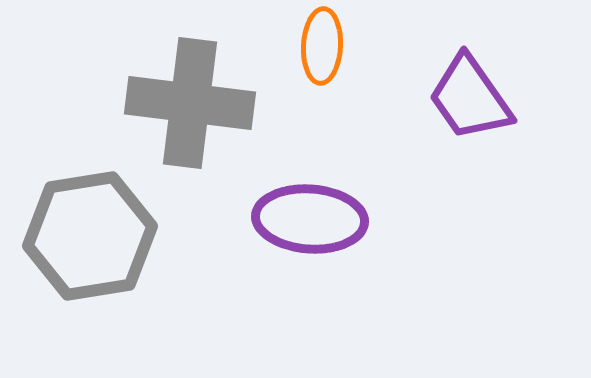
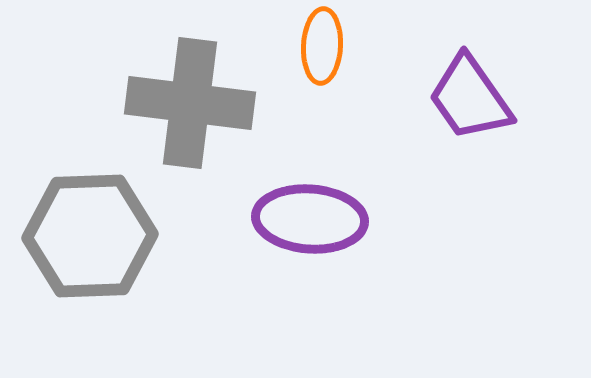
gray hexagon: rotated 7 degrees clockwise
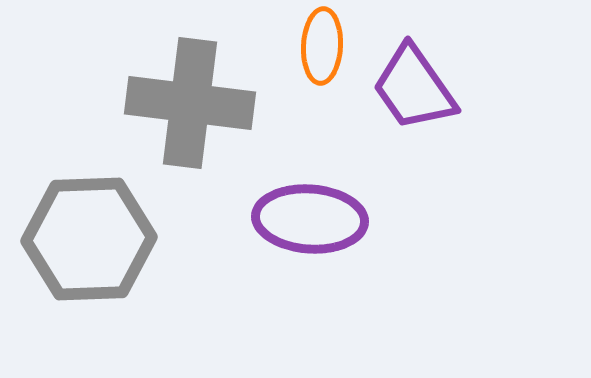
purple trapezoid: moved 56 px left, 10 px up
gray hexagon: moved 1 px left, 3 px down
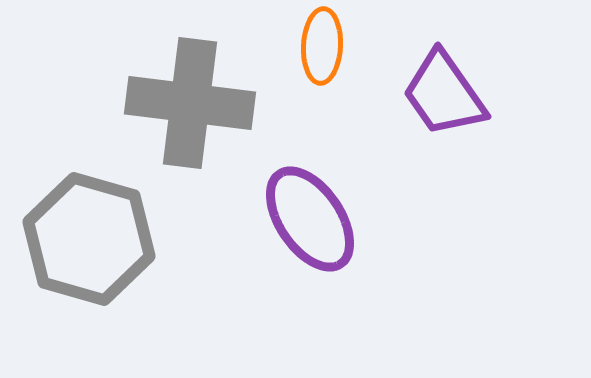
purple trapezoid: moved 30 px right, 6 px down
purple ellipse: rotated 52 degrees clockwise
gray hexagon: rotated 18 degrees clockwise
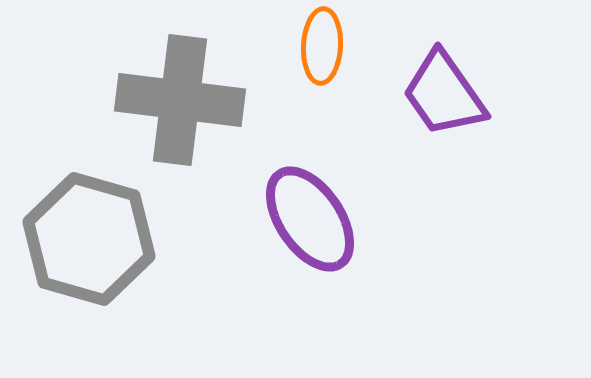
gray cross: moved 10 px left, 3 px up
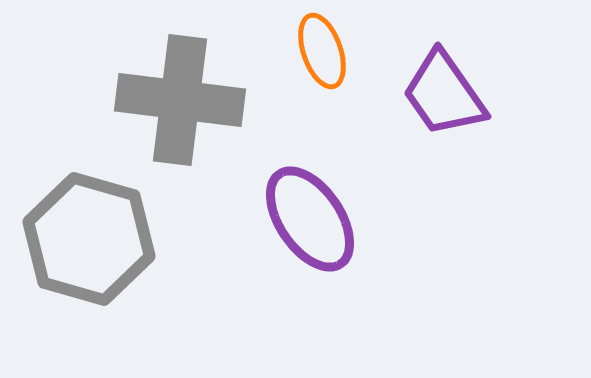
orange ellipse: moved 5 px down; rotated 22 degrees counterclockwise
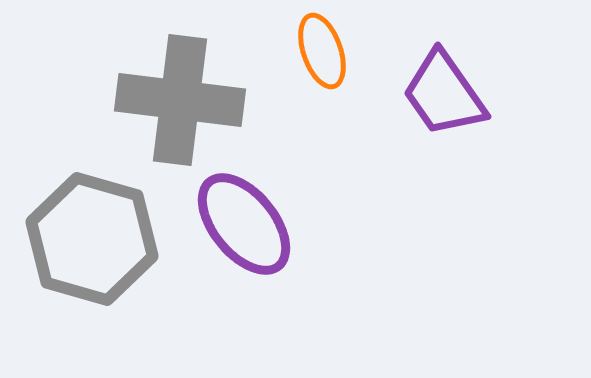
purple ellipse: moved 66 px left, 5 px down; rotated 5 degrees counterclockwise
gray hexagon: moved 3 px right
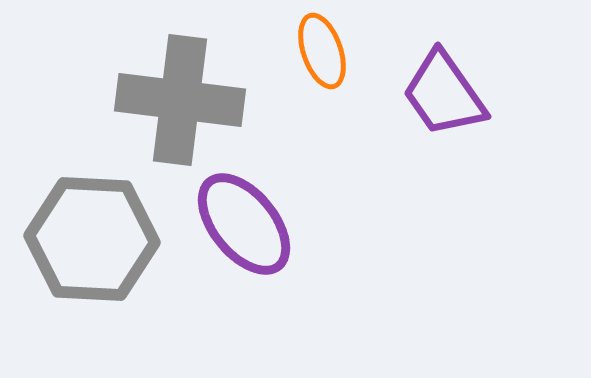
gray hexagon: rotated 13 degrees counterclockwise
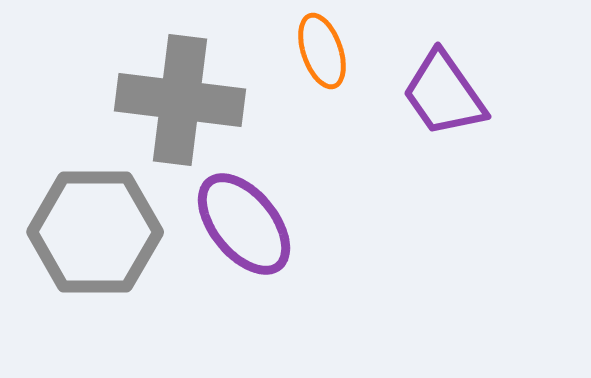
gray hexagon: moved 3 px right, 7 px up; rotated 3 degrees counterclockwise
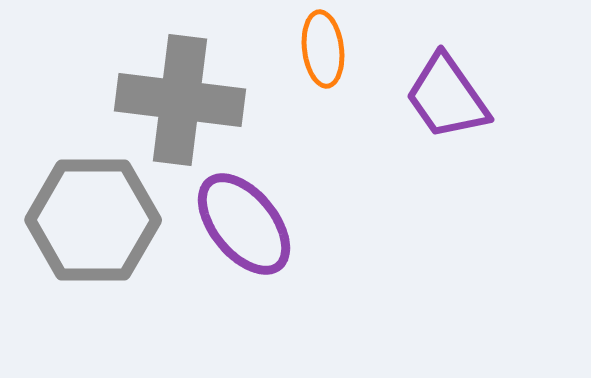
orange ellipse: moved 1 px right, 2 px up; rotated 12 degrees clockwise
purple trapezoid: moved 3 px right, 3 px down
gray hexagon: moved 2 px left, 12 px up
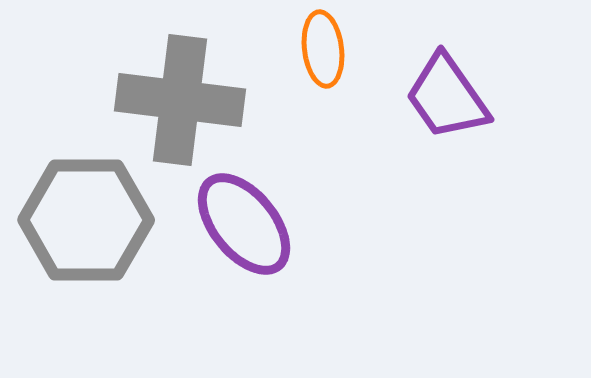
gray hexagon: moved 7 px left
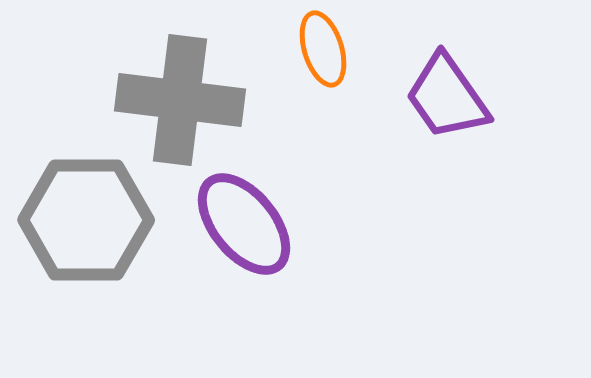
orange ellipse: rotated 10 degrees counterclockwise
